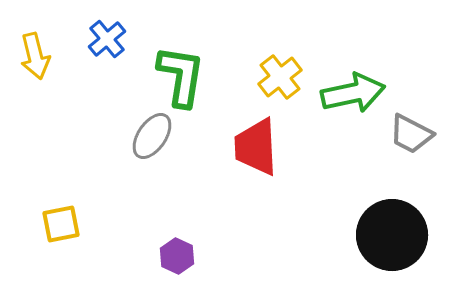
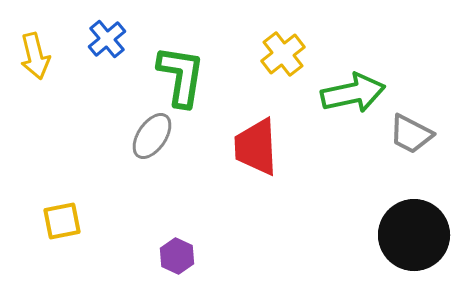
yellow cross: moved 3 px right, 23 px up
yellow square: moved 1 px right, 3 px up
black circle: moved 22 px right
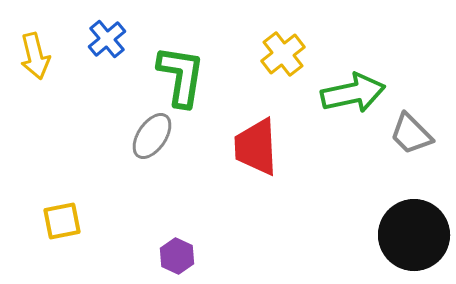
gray trapezoid: rotated 18 degrees clockwise
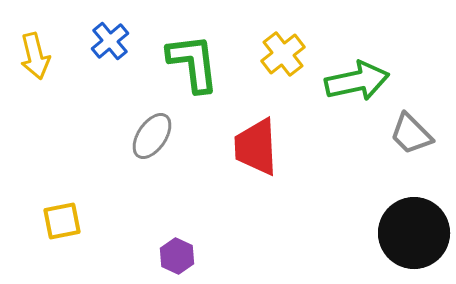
blue cross: moved 3 px right, 2 px down
green L-shape: moved 12 px right, 13 px up; rotated 16 degrees counterclockwise
green arrow: moved 4 px right, 12 px up
black circle: moved 2 px up
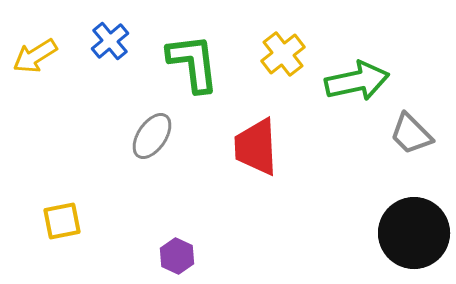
yellow arrow: rotated 72 degrees clockwise
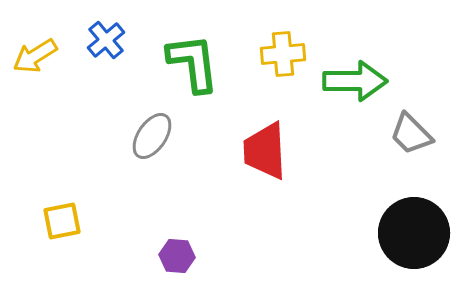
blue cross: moved 4 px left, 1 px up
yellow cross: rotated 33 degrees clockwise
green arrow: moved 2 px left; rotated 12 degrees clockwise
red trapezoid: moved 9 px right, 4 px down
purple hexagon: rotated 20 degrees counterclockwise
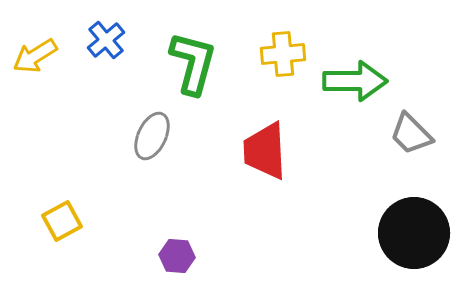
green L-shape: rotated 22 degrees clockwise
gray ellipse: rotated 9 degrees counterclockwise
yellow square: rotated 18 degrees counterclockwise
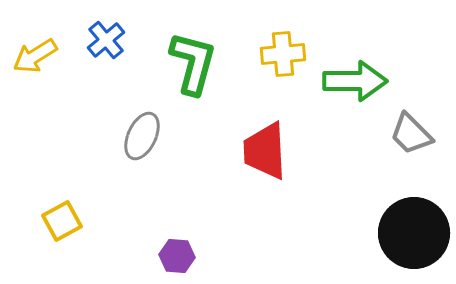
gray ellipse: moved 10 px left
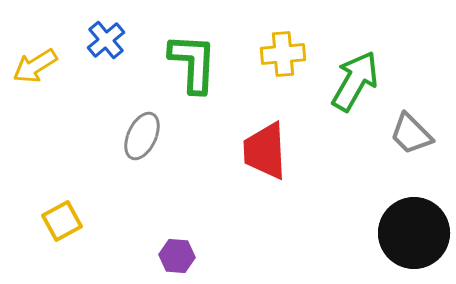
yellow arrow: moved 10 px down
green L-shape: rotated 12 degrees counterclockwise
green arrow: rotated 60 degrees counterclockwise
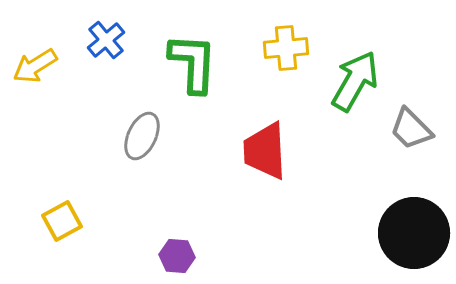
yellow cross: moved 3 px right, 6 px up
gray trapezoid: moved 5 px up
